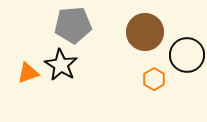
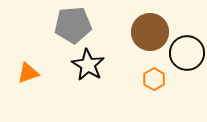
brown circle: moved 5 px right
black circle: moved 2 px up
black star: moved 27 px right
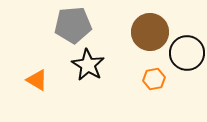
orange triangle: moved 9 px right, 7 px down; rotated 50 degrees clockwise
orange hexagon: rotated 20 degrees clockwise
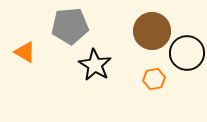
gray pentagon: moved 3 px left, 1 px down
brown circle: moved 2 px right, 1 px up
black star: moved 7 px right
orange triangle: moved 12 px left, 28 px up
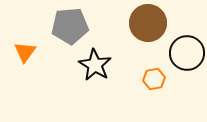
brown circle: moved 4 px left, 8 px up
orange triangle: rotated 35 degrees clockwise
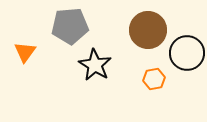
brown circle: moved 7 px down
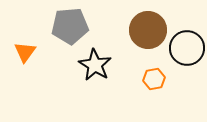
black circle: moved 5 px up
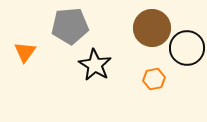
brown circle: moved 4 px right, 2 px up
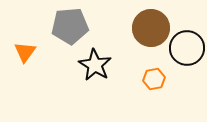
brown circle: moved 1 px left
